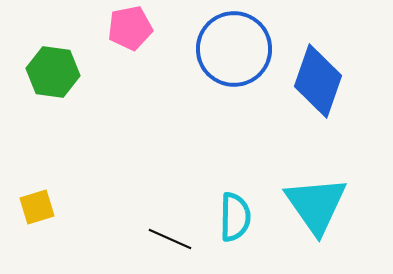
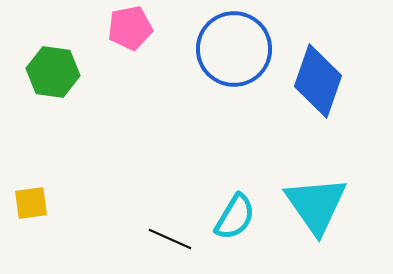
yellow square: moved 6 px left, 4 px up; rotated 9 degrees clockwise
cyan semicircle: rotated 30 degrees clockwise
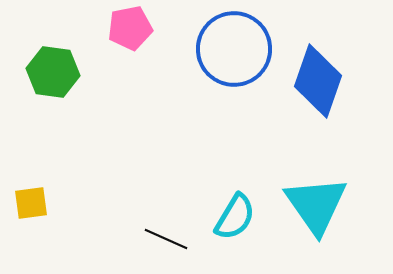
black line: moved 4 px left
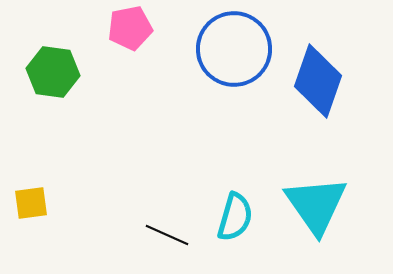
cyan semicircle: rotated 15 degrees counterclockwise
black line: moved 1 px right, 4 px up
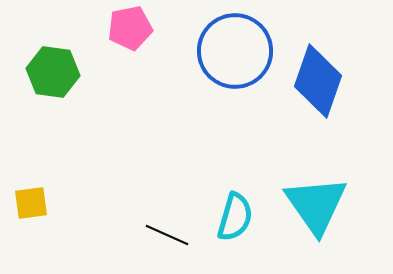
blue circle: moved 1 px right, 2 px down
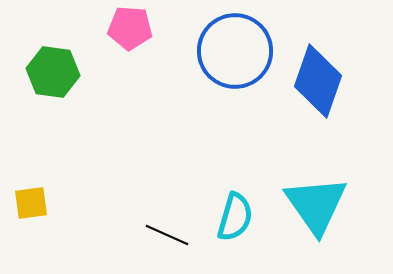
pink pentagon: rotated 15 degrees clockwise
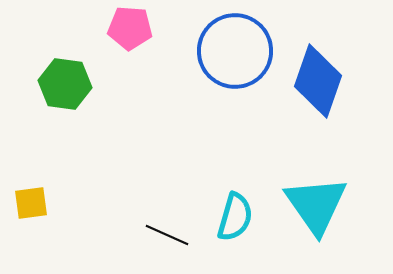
green hexagon: moved 12 px right, 12 px down
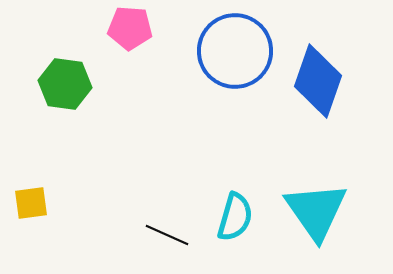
cyan triangle: moved 6 px down
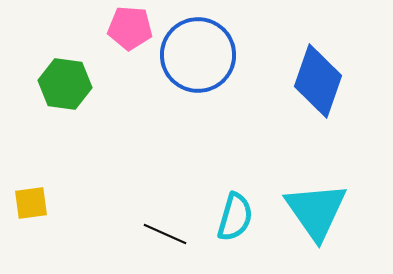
blue circle: moved 37 px left, 4 px down
black line: moved 2 px left, 1 px up
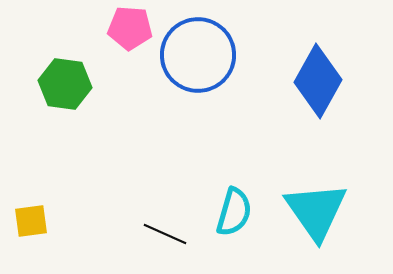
blue diamond: rotated 10 degrees clockwise
yellow square: moved 18 px down
cyan semicircle: moved 1 px left, 5 px up
